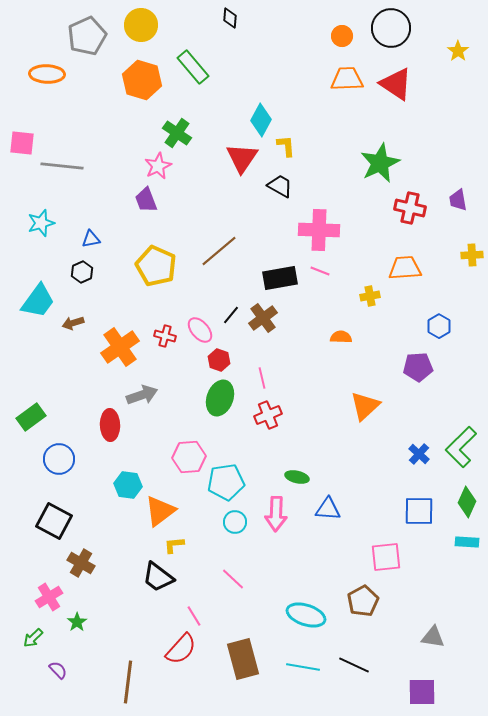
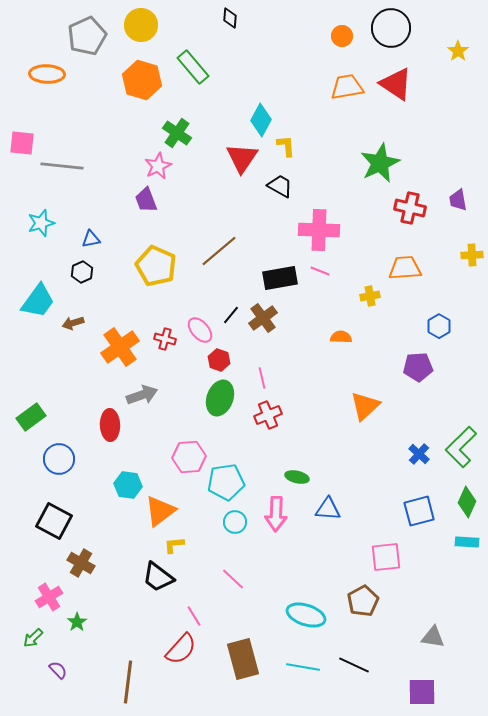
orange trapezoid at (347, 79): moved 8 px down; rotated 8 degrees counterclockwise
red cross at (165, 336): moved 3 px down
blue square at (419, 511): rotated 16 degrees counterclockwise
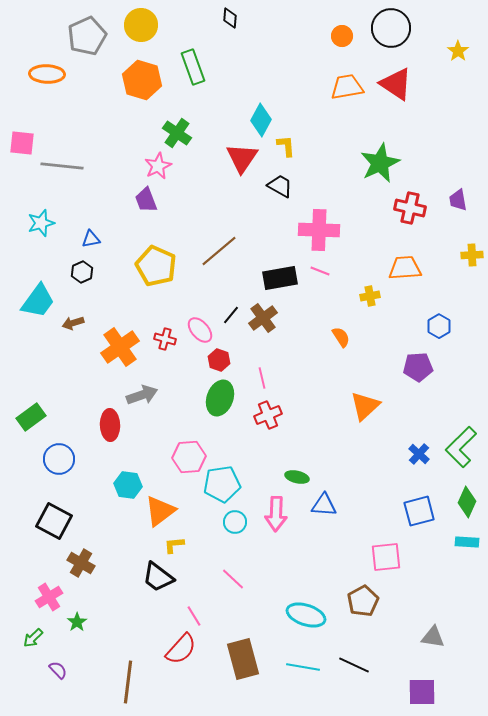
green rectangle at (193, 67): rotated 20 degrees clockwise
orange semicircle at (341, 337): rotated 55 degrees clockwise
cyan pentagon at (226, 482): moved 4 px left, 2 px down
blue triangle at (328, 509): moved 4 px left, 4 px up
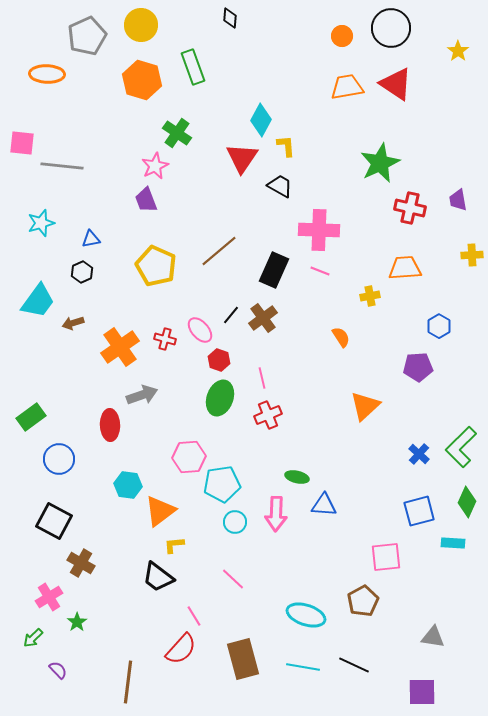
pink star at (158, 166): moved 3 px left
black rectangle at (280, 278): moved 6 px left, 8 px up; rotated 56 degrees counterclockwise
cyan rectangle at (467, 542): moved 14 px left, 1 px down
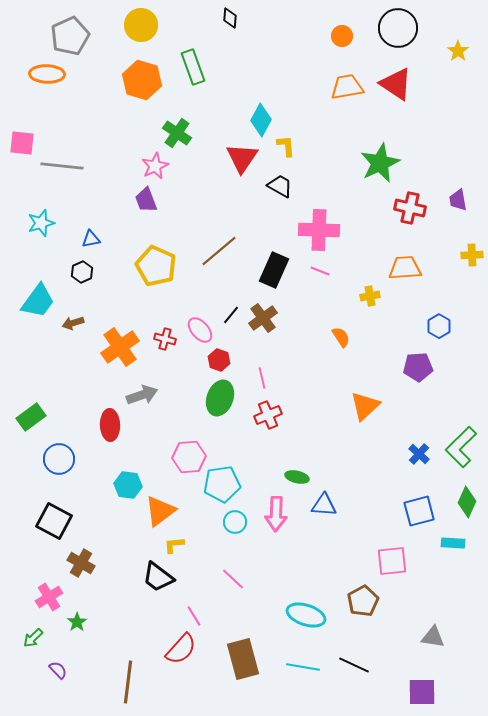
black circle at (391, 28): moved 7 px right
gray pentagon at (87, 36): moved 17 px left
pink square at (386, 557): moved 6 px right, 4 px down
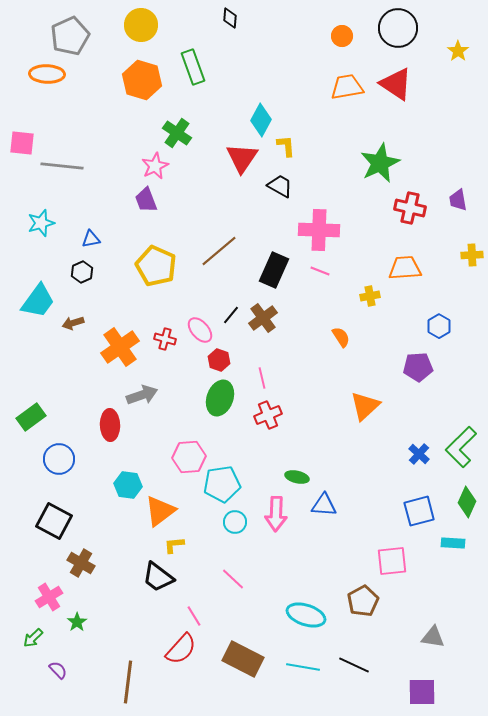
brown rectangle at (243, 659): rotated 48 degrees counterclockwise
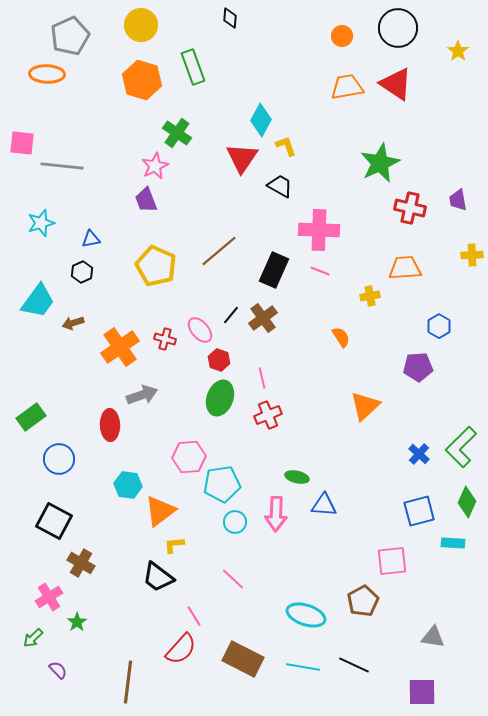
yellow L-shape at (286, 146): rotated 15 degrees counterclockwise
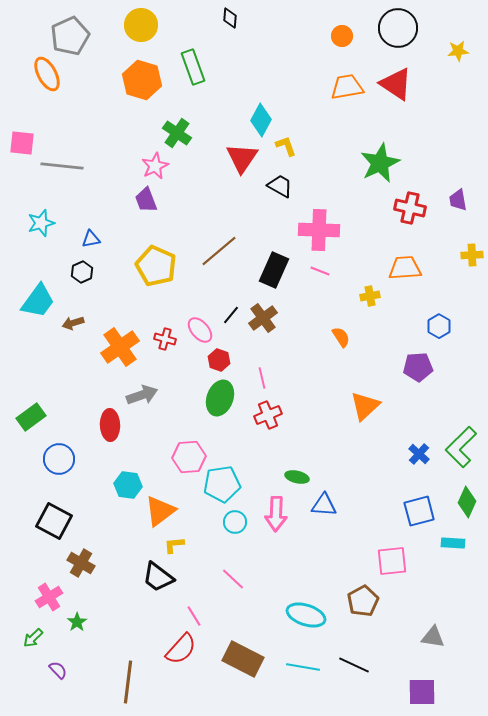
yellow star at (458, 51): rotated 30 degrees clockwise
orange ellipse at (47, 74): rotated 60 degrees clockwise
